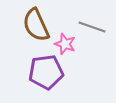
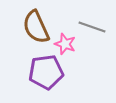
brown semicircle: moved 2 px down
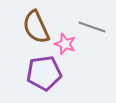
purple pentagon: moved 2 px left, 1 px down
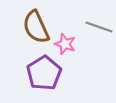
gray line: moved 7 px right
purple pentagon: rotated 24 degrees counterclockwise
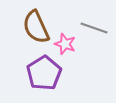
gray line: moved 5 px left, 1 px down
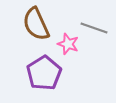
brown semicircle: moved 3 px up
pink star: moved 3 px right
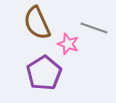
brown semicircle: moved 1 px right, 1 px up
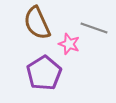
pink star: moved 1 px right
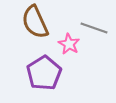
brown semicircle: moved 2 px left, 1 px up
pink star: rotated 10 degrees clockwise
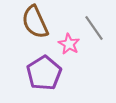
gray line: rotated 36 degrees clockwise
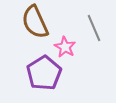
gray line: rotated 12 degrees clockwise
pink star: moved 4 px left, 3 px down
